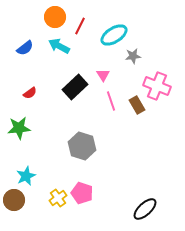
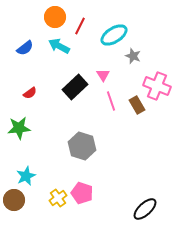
gray star: rotated 28 degrees clockwise
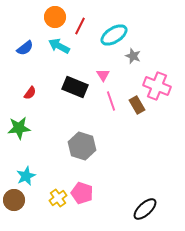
black rectangle: rotated 65 degrees clockwise
red semicircle: rotated 16 degrees counterclockwise
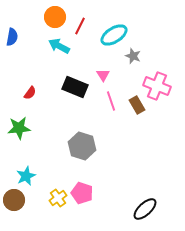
blue semicircle: moved 13 px left, 11 px up; rotated 42 degrees counterclockwise
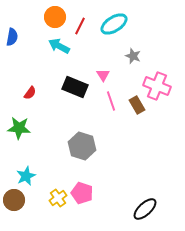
cyan ellipse: moved 11 px up
green star: rotated 10 degrees clockwise
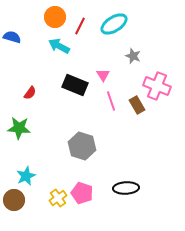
blue semicircle: rotated 84 degrees counterclockwise
black rectangle: moved 2 px up
black ellipse: moved 19 px left, 21 px up; rotated 40 degrees clockwise
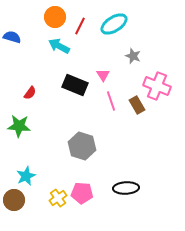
green star: moved 2 px up
pink pentagon: rotated 15 degrees counterclockwise
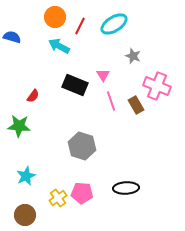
red semicircle: moved 3 px right, 3 px down
brown rectangle: moved 1 px left
brown circle: moved 11 px right, 15 px down
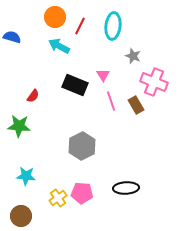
cyan ellipse: moved 1 px left, 2 px down; rotated 52 degrees counterclockwise
pink cross: moved 3 px left, 4 px up
gray hexagon: rotated 16 degrees clockwise
cyan star: rotated 30 degrees clockwise
brown circle: moved 4 px left, 1 px down
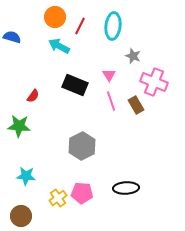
pink triangle: moved 6 px right
